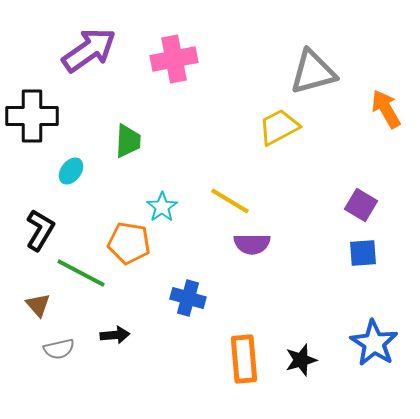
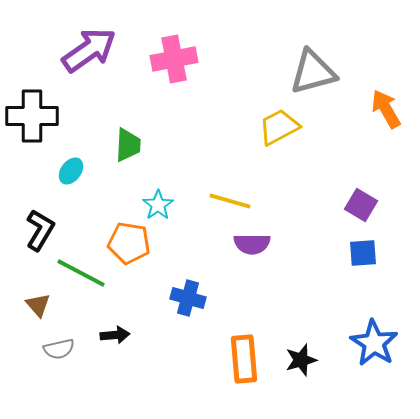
green trapezoid: moved 4 px down
yellow line: rotated 15 degrees counterclockwise
cyan star: moved 4 px left, 2 px up
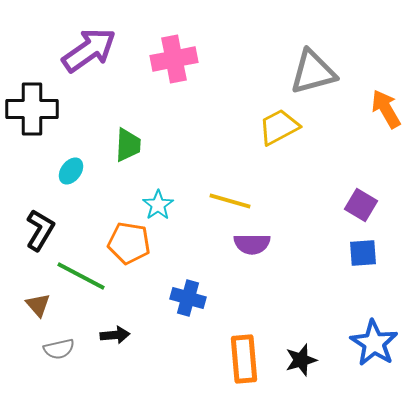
black cross: moved 7 px up
green line: moved 3 px down
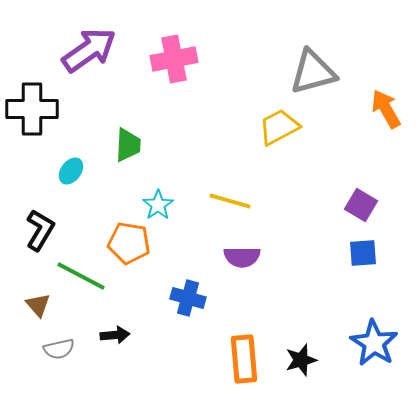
purple semicircle: moved 10 px left, 13 px down
